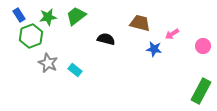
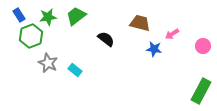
black semicircle: rotated 24 degrees clockwise
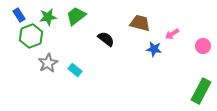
gray star: rotated 18 degrees clockwise
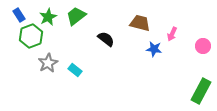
green star: rotated 18 degrees counterclockwise
pink arrow: rotated 32 degrees counterclockwise
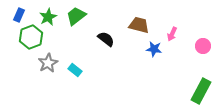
blue rectangle: rotated 56 degrees clockwise
brown trapezoid: moved 1 px left, 2 px down
green hexagon: moved 1 px down
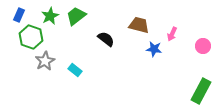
green star: moved 2 px right, 1 px up
green hexagon: rotated 20 degrees counterclockwise
gray star: moved 3 px left, 2 px up
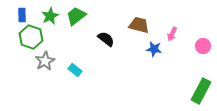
blue rectangle: moved 3 px right; rotated 24 degrees counterclockwise
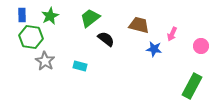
green trapezoid: moved 14 px right, 2 px down
green hexagon: rotated 10 degrees counterclockwise
pink circle: moved 2 px left
gray star: rotated 12 degrees counterclockwise
cyan rectangle: moved 5 px right, 4 px up; rotated 24 degrees counterclockwise
green rectangle: moved 9 px left, 5 px up
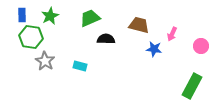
green trapezoid: rotated 15 degrees clockwise
black semicircle: rotated 36 degrees counterclockwise
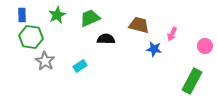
green star: moved 7 px right, 1 px up
pink circle: moved 4 px right
cyan rectangle: rotated 48 degrees counterclockwise
green rectangle: moved 5 px up
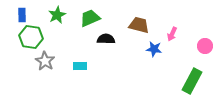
cyan rectangle: rotated 32 degrees clockwise
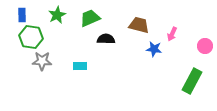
gray star: moved 3 px left; rotated 30 degrees counterclockwise
